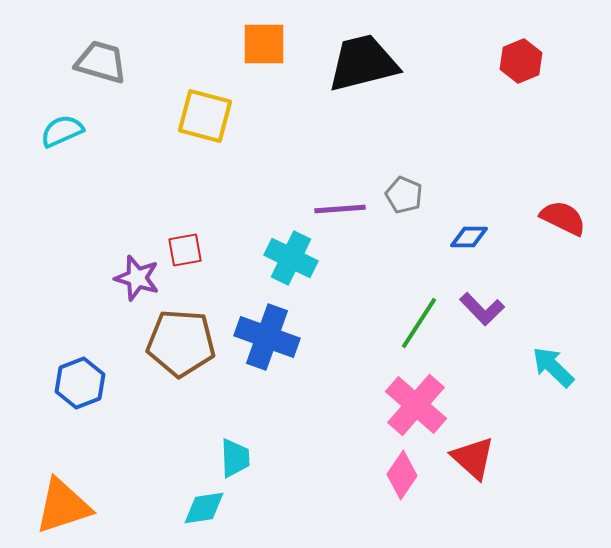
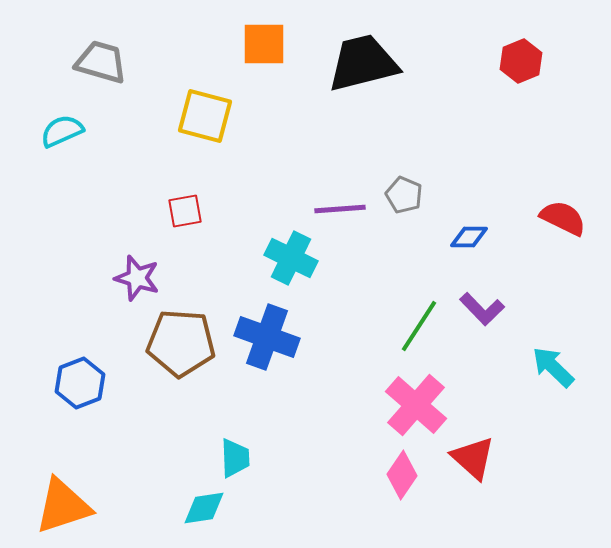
red square: moved 39 px up
green line: moved 3 px down
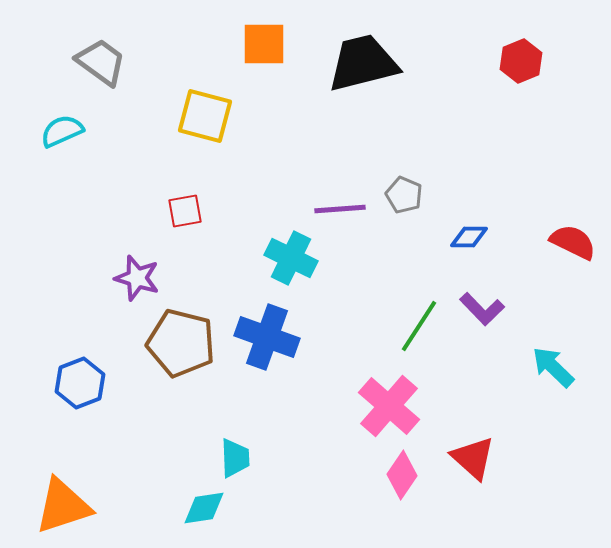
gray trapezoid: rotated 20 degrees clockwise
red semicircle: moved 10 px right, 24 px down
brown pentagon: rotated 10 degrees clockwise
pink cross: moved 27 px left, 1 px down
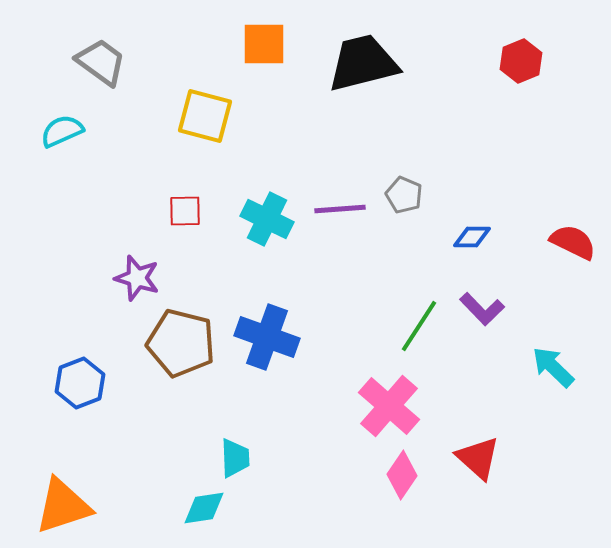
red square: rotated 9 degrees clockwise
blue diamond: moved 3 px right
cyan cross: moved 24 px left, 39 px up
red triangle: moved 5 px right
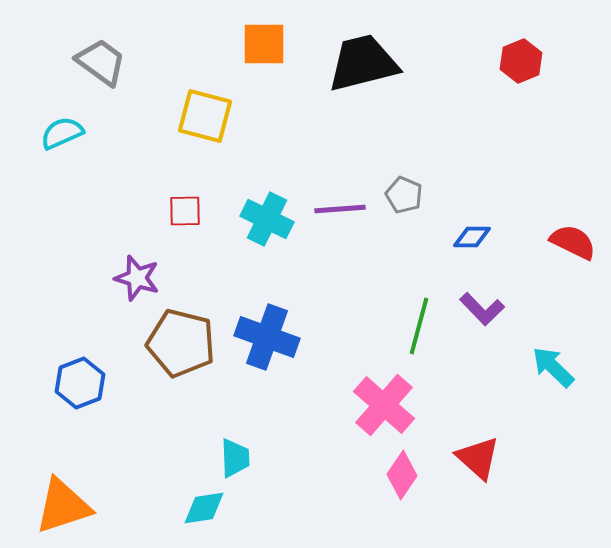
cyan semicircle: moved 2 px down
green line: rotated 18 degrees counterclockwise
pink cross: moved 5 px left, 1 px up
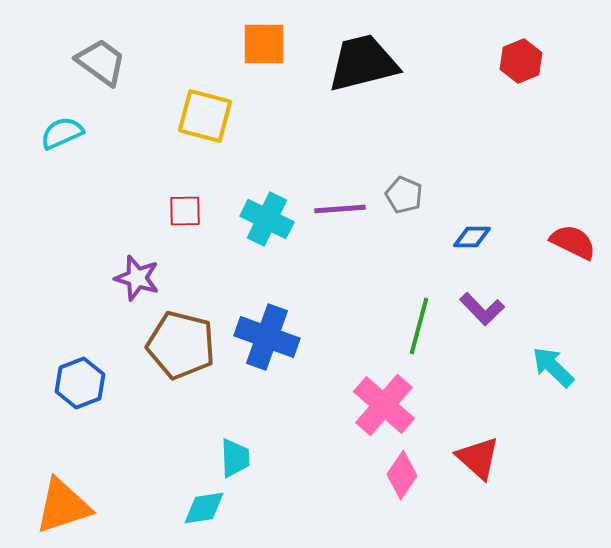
brown pentagon: moved 2 px down
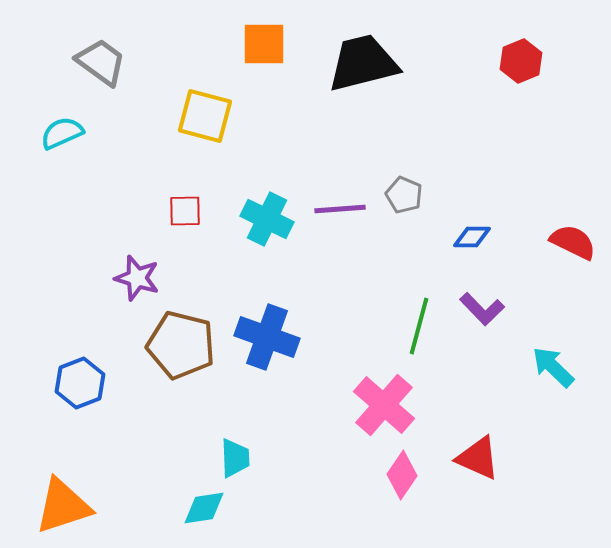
red triangle: rotated 18 degrees counterclockwise
